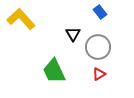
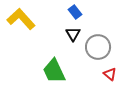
blue rectangle: moved 25 px left
red triangle: moved 11 px right; rotated 48 degrees counterclockwise
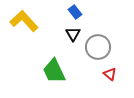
yellow L-shape: moved 3 px right, 2 px down
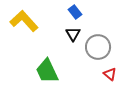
green trapezoid: moved 7 px left
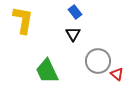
yellow L-shape: moved 1 px left, 1 px up; rotated 52 degrees clockwise
gray circle: moved 14 px down
red triangle: moved 7 px right
